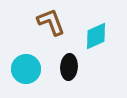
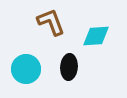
cyan diamond: rotated 20 degrees clockwise
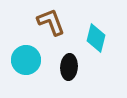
cyan diamond: moved 2 px down; rotated 72 degrees counterclockwise
cyan circle: moved 9 px up
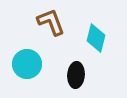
cyan circle: moved 1 px right, 4 px down
black ellipse: moved 7 px right, 8 px down
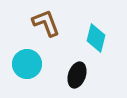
brown L-shape: moved 5 px left, 1 px down
black ellipse: moved 1 px right; rotated 15 degrees clockwise
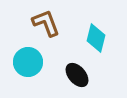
cyan circle: moved 1 px right, 2 px up
black ellipse: rotated 60 degrees counterclockwise
